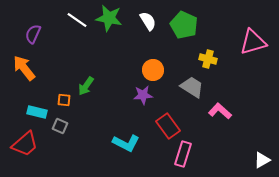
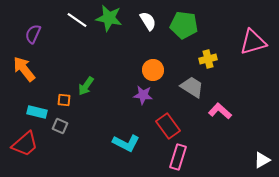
green pentagon: rotated 16 degrees counterclockwise
yellow cross: rotated 30 degrees counterclockwise
orange arrow: moved 1 px down
purple star: rotated 12 degrees clockwise
pink rectangle: moved 5 px left, 3 px down
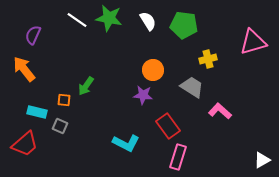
purple semicircle: moved 1 px down
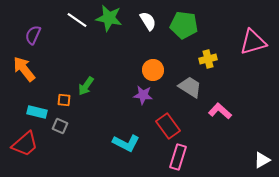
gray trapezoid: moved 2 px left
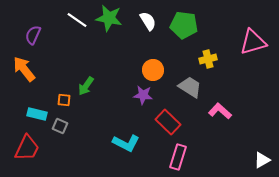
cyan rectangle: moved 2 px down
red rectangle: moved 4 px up; rotated 10 degrees counterclockwise
red trapezoid: moved 2 px right, 4 px down; rotated 24 degrees counterclockwise
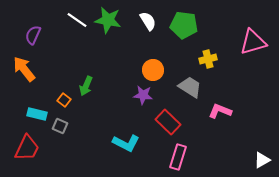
green star: moved 1 px left, 2 px down
green arrow: rotated 12 degrees counterclockwise
orange square: rotated 32 degrees clockwise
pink L-shape: rotated 20 degrees counterclockwise
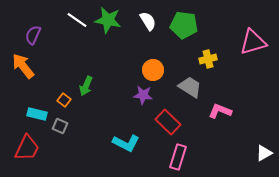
orange arrow: moved 1 px left, 3 px up
white triangle: moved 2 px right, 7 px up
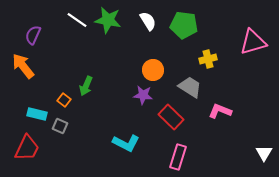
red rectangle: moved 3 px right, 5 px up
white triangle: rotated 30 degrees counterclockwise
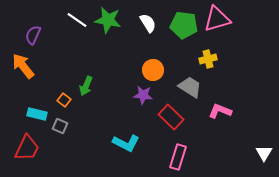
white semicircle: moved 2 px down
pink triangle: moved 36 px left, 23 px up
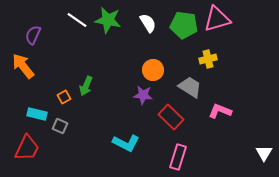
orange square: moved 3 px up; rotated 24 degrees clockwise
